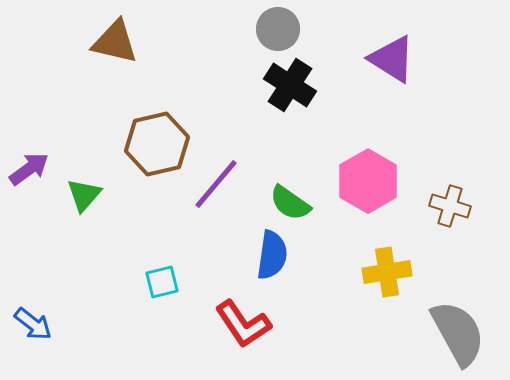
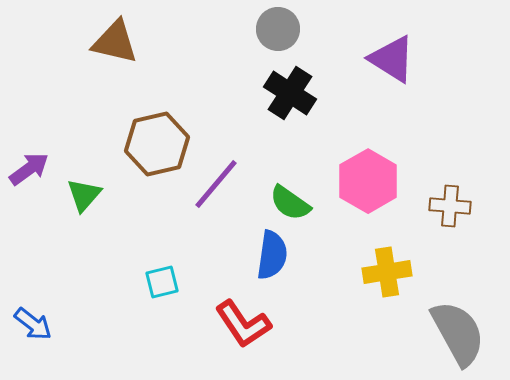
black cross: moved 8 px down
brown cross: rotated 12 degrees counterclockwise
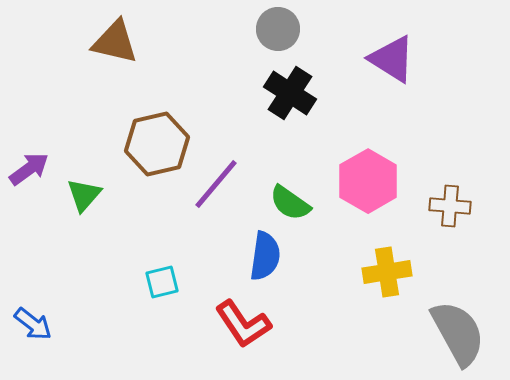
blue semicircle: moved 7 px left, 1 px down
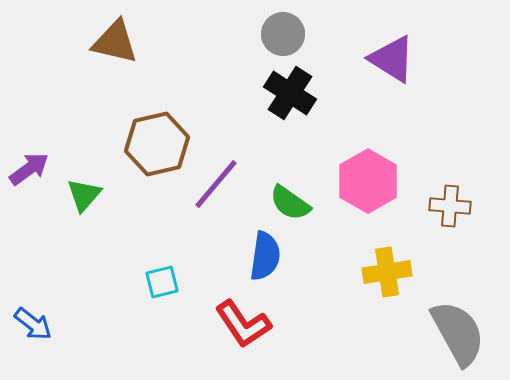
gray circle: moved 5 px right, 5 px down
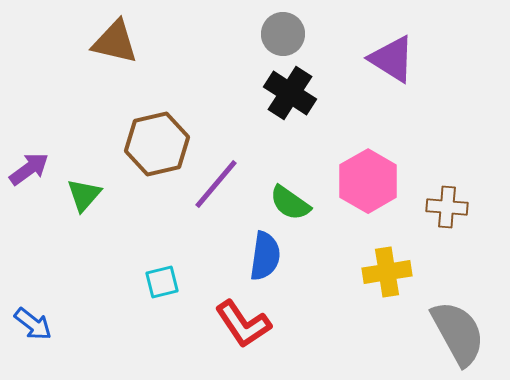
brown cross: moved 3 px left, 1 px down
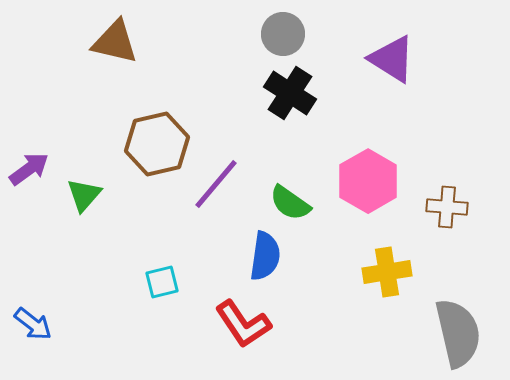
gray semicircle: rotated 16 degrees clockwise
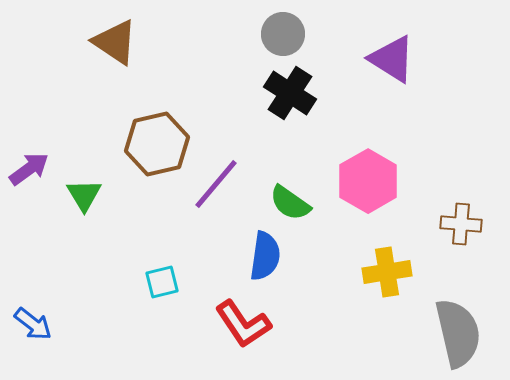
brown triangle: rotated 21 degrees clockwise
green triangle: rotated 12 degrees counterclockwise
brown cross: moved 14 px right, 17 px down
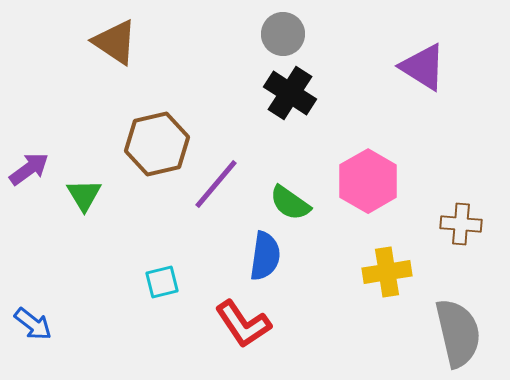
purple triangle: moved 31 px right, 8 px down
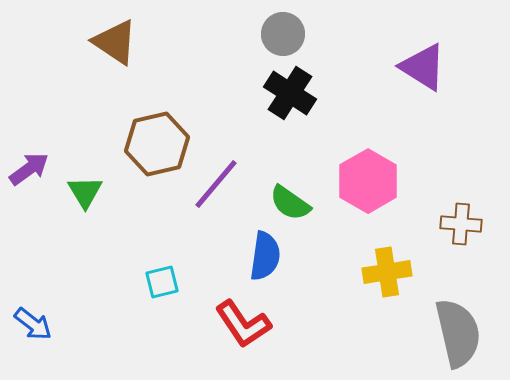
green triangle: moved 1 px right, 3 px up
